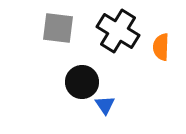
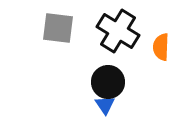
black circle: moved 26 px right
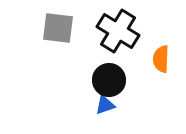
orange semicircle: moved 12 px down
black circle: moved 1 px right, 2 px up
blue triangle: rotated 45 degrees clockwise
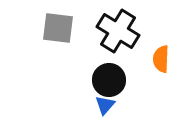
blue triangle: rotated 30 degrees counterclockwise
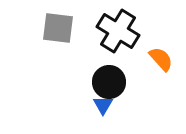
orange semicircle: rotated 136 degrees clockwise
black circle: moved 2 px down
blue triangle: moved 2 px left; rotated 10 degrees counterclockwise
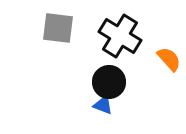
black cross: moved 2 px right, 5 px down
orange semicircle: moved 8 px right
blue triangle: rotated 40 degrees counterclockwise
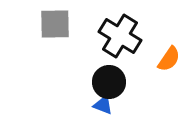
gray square: moved 3 px left, 4 px up; rotated 8 degrees counterclockwise
orange semicircle: rotated 76 degrees clockwise
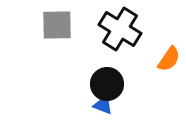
gray square: moved 2 px right, 1 px down
black cross: moved 7 px up
black circle: moved 2 px left, 2 px down
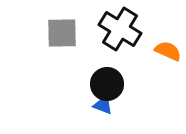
gray square: moved 5 px right, 8 px down
orange semicircle: moved 1 px left, 8 px up; rotated 100 degrees counterclockwise
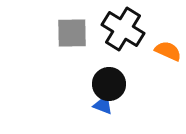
black cross: moved 3 px right
gray square: moved 10 px right
black circle: moved 2 px right
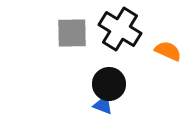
black cross: moved 3 px left
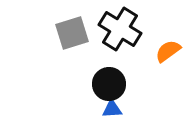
gray square: rotated 16 degrees counterclockwise
orange semicircle: rotated 60 degrees counterclockwise
blue triangle: moved 9 px right, 4 px down; rotated 25 degrees counterclockwise
